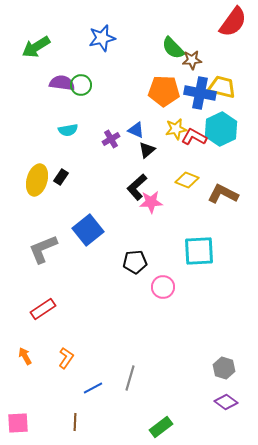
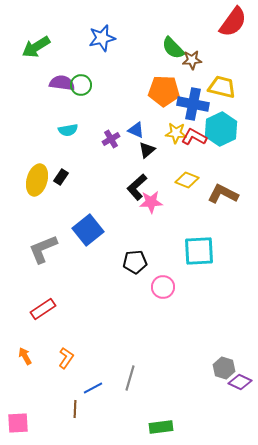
blue cross: moved 7 px left, 11 px down
yellow star: moved 4 px down; rotated 15 degrees clockwise
purple diamond: moved 14 px right, 20 px up; rotated 10 degrees counterclockwise
brown line: moved 13 px up
green rectangle: rotated 30 degrees clockwise
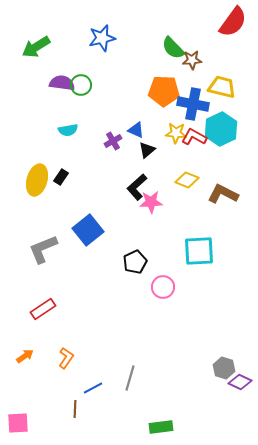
purple cross: moved 2 px right, 2 px down
black pentagon: rotated 20 degrees counterclockwise
orange arrow: rotated 84 degrees clockwise
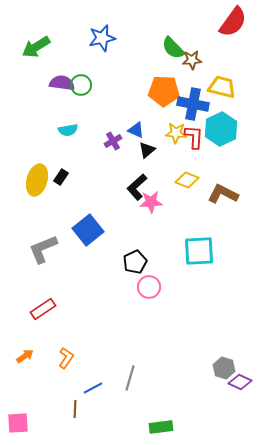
red L-shape: rotated 65 degrees clockwise
pink circle: moved 14 px left
